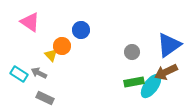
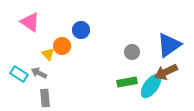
yellow triangle: moved 3 px left, 1 px up
green rectangle: moved 7 px left
gray rectangle: rotated 60 degrees clockwise
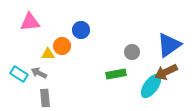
pink triangle: rotated 40 degrees counterclockwise
yellow triangle: rotated 48 degrees counterclockwise
green rectangle: moved 11 px left, 8 px up
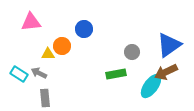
pink triangle: moved 1 px right
blue circle: moved 3 px right, 1 px up
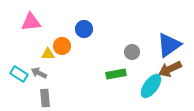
brown arrow: moved 4 px right, 3 px up
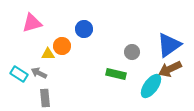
pink triangle: moved 1 px right, 1 px down; rotated 10 degrees counterclockwise
green rectangle: rotated 24 degrees clockwise
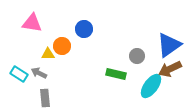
pink triangle: rotated 25 degrees clockwise
gray circle: moved 5 px right, 4 px down
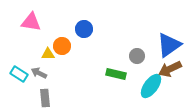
pink triangle: moved 1 px left, 1 px up
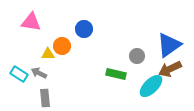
cyan ellipse: rotated 10 degrees clockwise
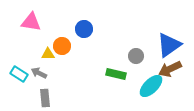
gray circle: moved 1 px left
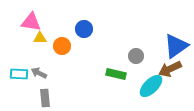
blue triangle: moved 7 px right, 1 px down
yellow triangle: moved 8 px left, 16 px up
cyan rectangle: rotated 30 degrees counterclockwise
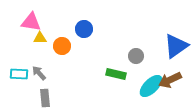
brown arrow: moved 11 px down
gray arrow: rotated 21 degrees clockwise
